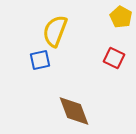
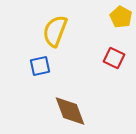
blue square: moved 6 px down
brown diamond: moved 4 px left
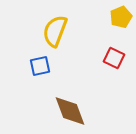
yellow pentagon: rotated 20 degrees clockwise
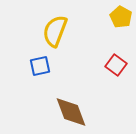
yellow pentagon: rotated 20 degrees counterclockwise
red square: moved 2 px right, 7 px down; rotated 10 degrees clockwise
brown diamond: moved 1 px right, 1 px down
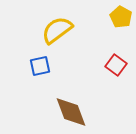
yellow semicircle: moved 2 px right, 1 px up; rotated 32 degrees clockwise
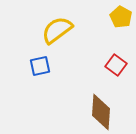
brown diamond: moved 30 px right; rotated 24 degrees clockwise
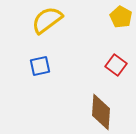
yellow semicircle: moved 10 px left, 10 px up
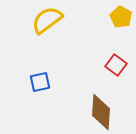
blue square: moved 16 px down
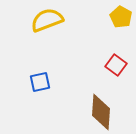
yellow semicircle: rotated 16 degrees clockwise
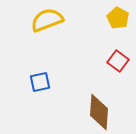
yellow pentagon: moved 3 px left, 1 px down
red square: moved 2 px right, 4 px up
brown diamond: moved 2 px left
